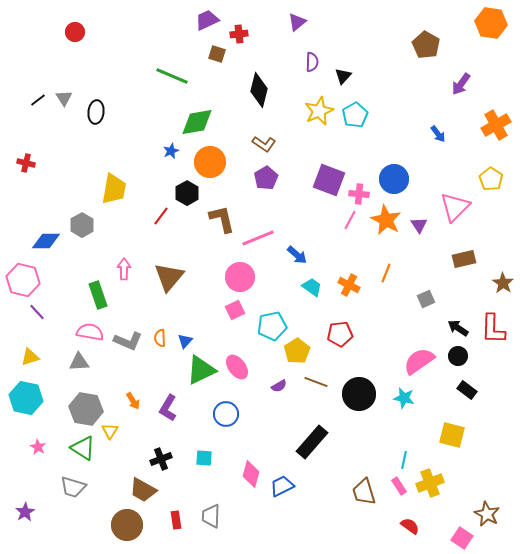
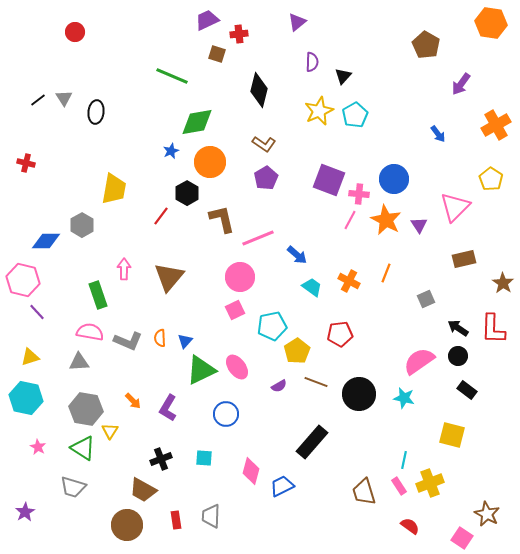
orange cross at (349, 285): moved 4 px up
orange arrow at (133, 401): rotated 12 degrees counterclockwise
pink diamond at (251, 474): moved 3 px up
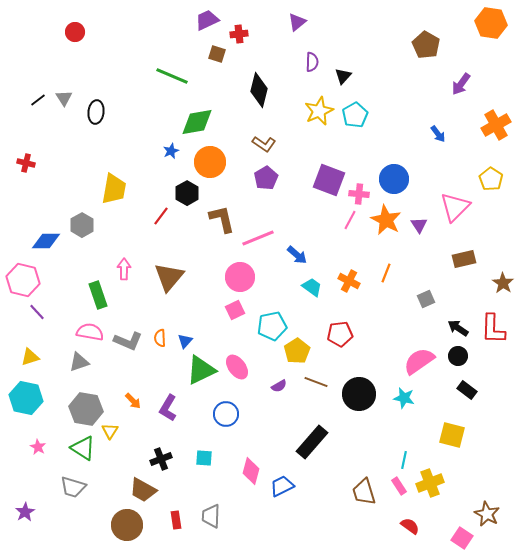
gray triangle at (79, 362): rotated 15 degrees counterclockwise
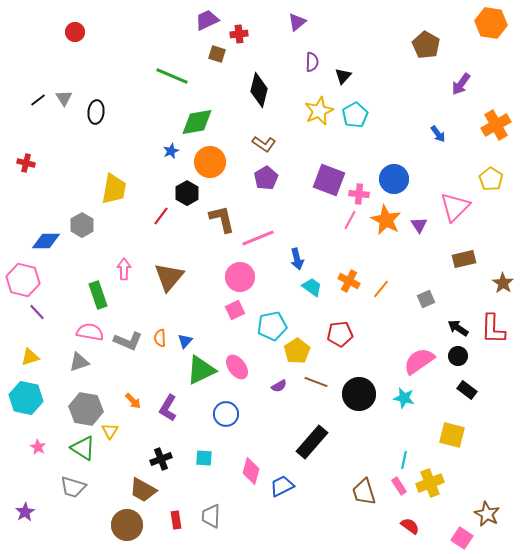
blue arrow at (297, 255): moved 4 px down; rotated 35 degrees clockwise
orange line at (386, 273): moved 5 px left, 16 px down; rotated 18 degrees clockwise
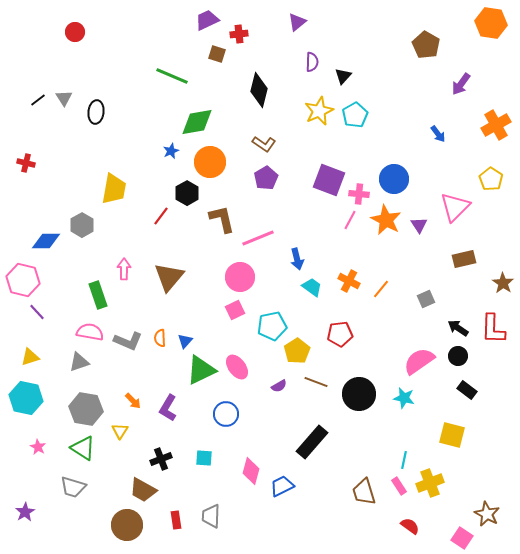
yellow triangle at (110, 431): moved 10 px right
